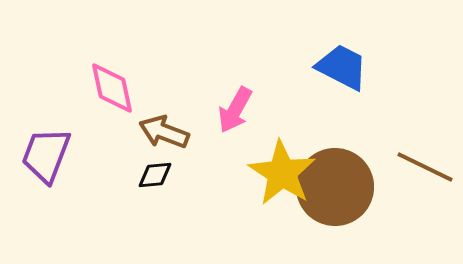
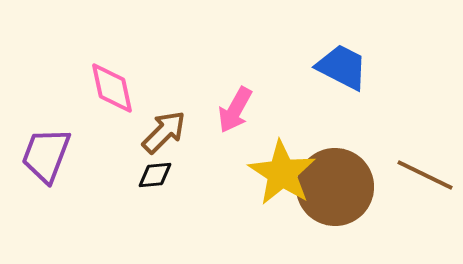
brown arrow: rotated 114 degrees clockwise
brown line: moved 8 px down
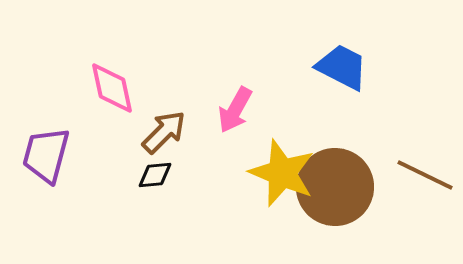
purple trapezoid: rotated 6 degrees counterclockwise
yellow star: rotated 10 degrees counterclockwise
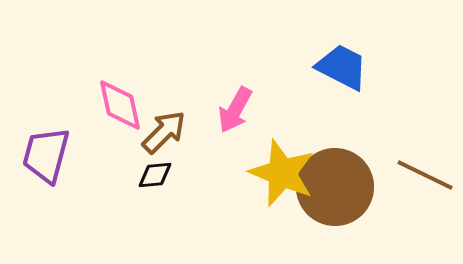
pink diamond: moved 8 px right, 17 px down
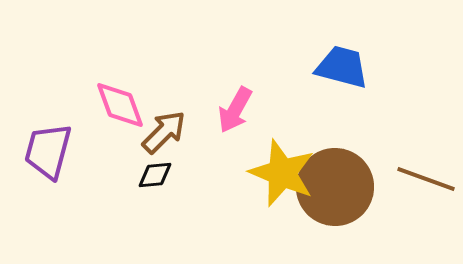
blue trapezoid: rotated 12 degrees counterclockwise
pink diamond: rotated 8 degrees counterclockwise
purple trapezoid: moved 2 px right, 4 px up
brown line: moved 1 px right, 4 px down; rotated 6 degrees counterclockwise
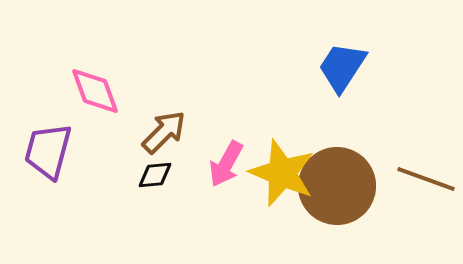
blue trapezoid: rotated 72 degrees counterclockwise
pink diamond: moved 25 px left, 14 px up
pink arrow: moved 9 px left, 54 px down
brown circle: moved 2 px right, 1 px up
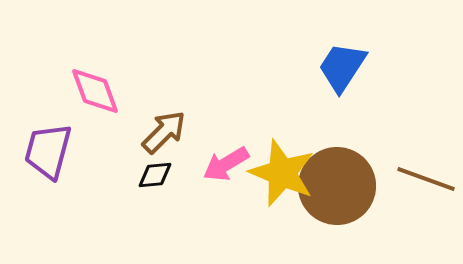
pink arrow: rotated 30 degrees clockwise
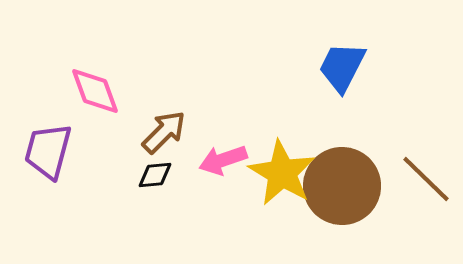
blue trapezoid: rotated 6 degrees counterclockwise
pink arrow: moved 3 px left, 4 px up; rotated 12 degrees clockwise
yellow star: rotated 8 degrees clockwise
brown line: rotated 24 degrees clockwise
brown circle: moved 5 px right
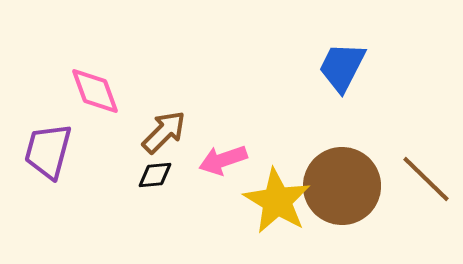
yellow star: moved 5 px left, 28 px down
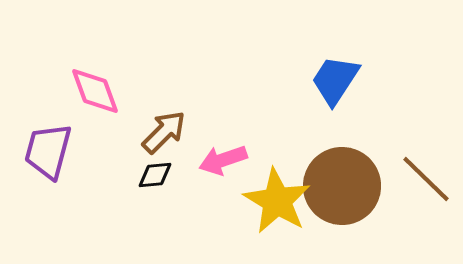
blue trapezoid: moved 7 px left, 13 px down; rotated 6 degrees clockwise
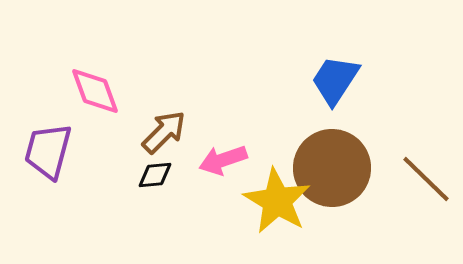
brown circle: moved 10 px left, 18 px up
